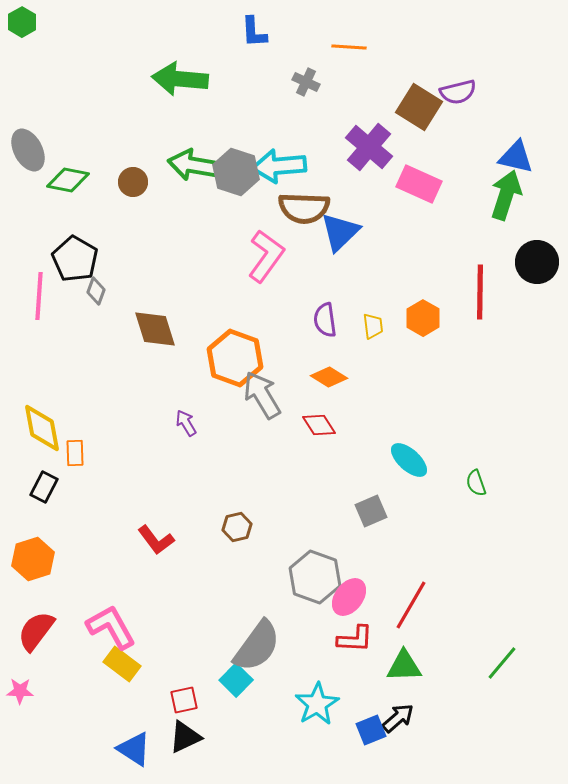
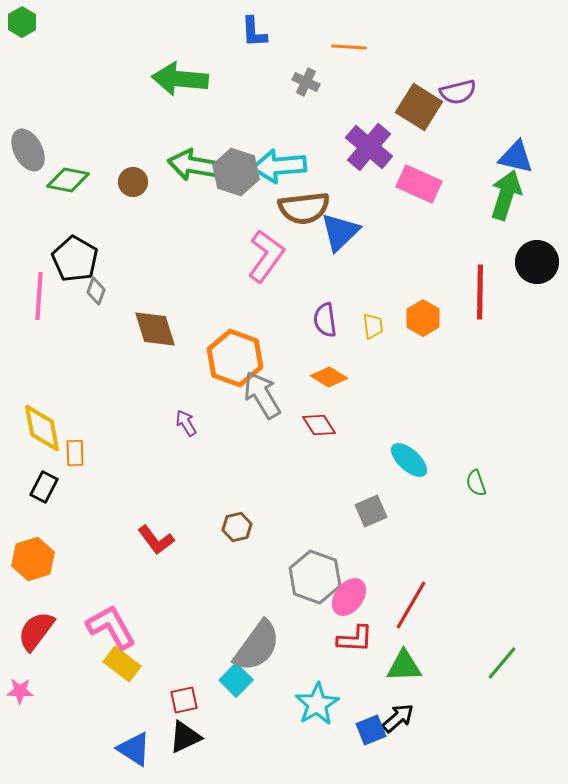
brown semicircle at (304, 208): rotated 9 degrees counterclockwise
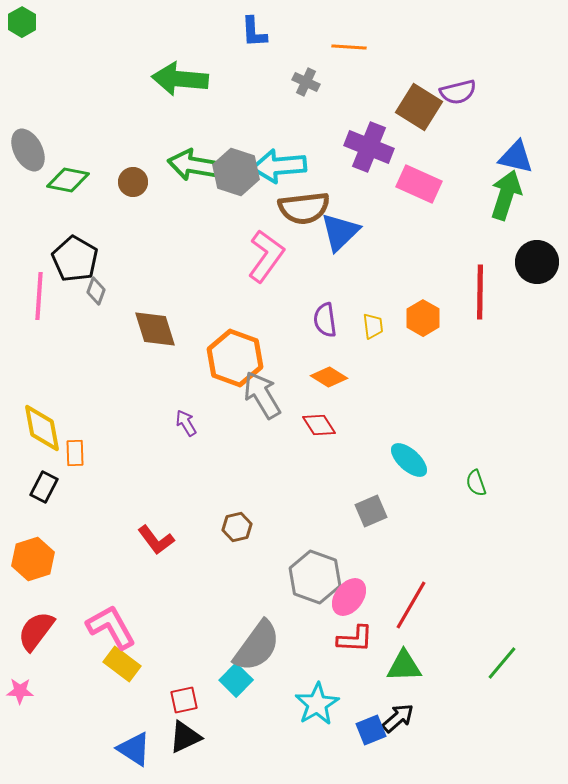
purple cross at (369, 147): rotated 18 degrees counterclockwise
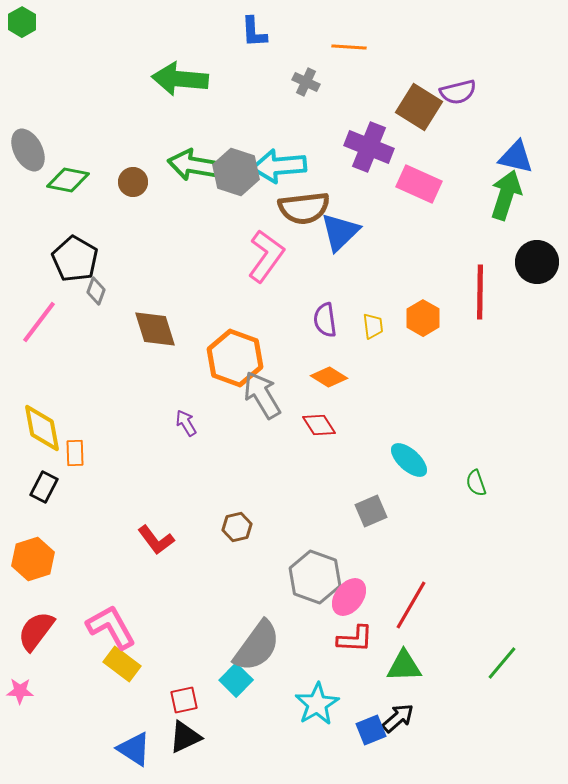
pink line at (39, 296): moved 26 px down; rotated 33 degrees clockwise
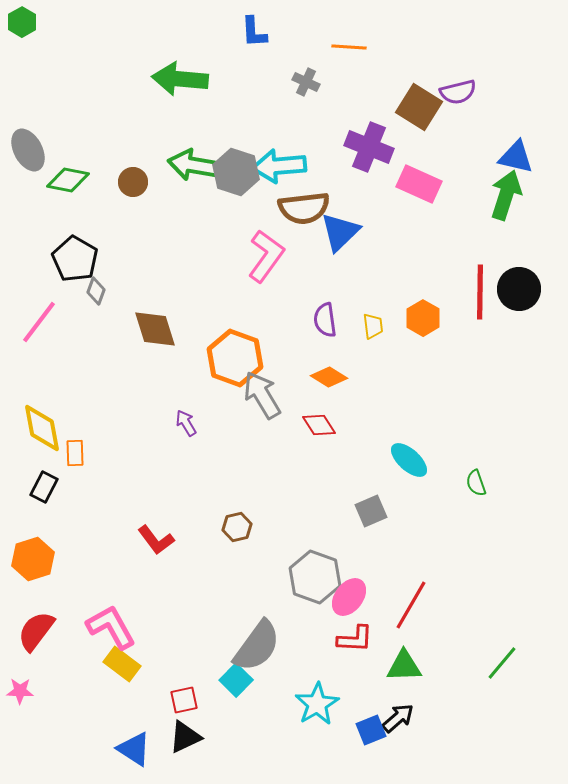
black circle at (537, 262): moved 18 px left, 27 px down
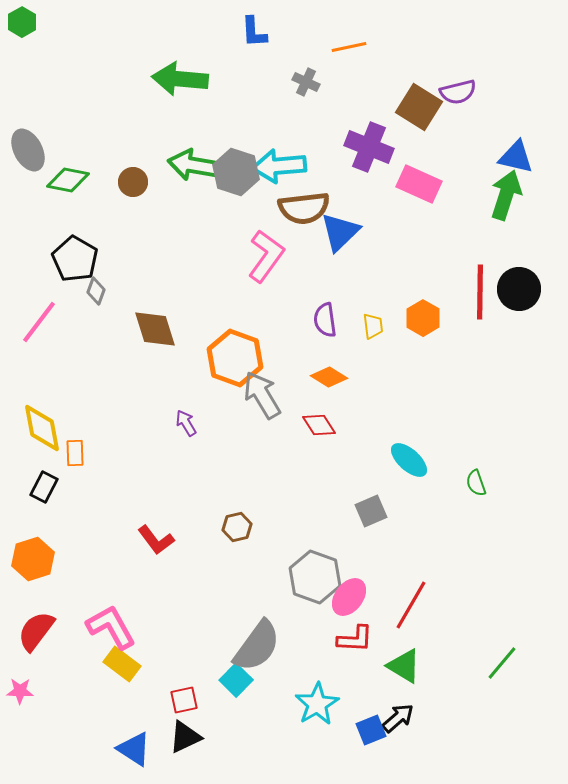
orange line at (349, 47): rotated 16 degrees counterclockwise
green triangle at (404, 666): rotated 33 degrees clockwise
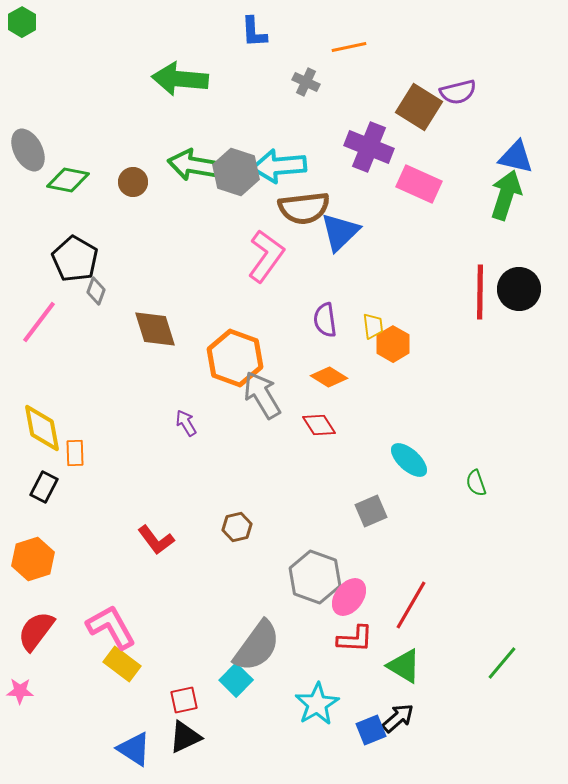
orange hexagon at (423, 318): moved 30 px left, 26 px down
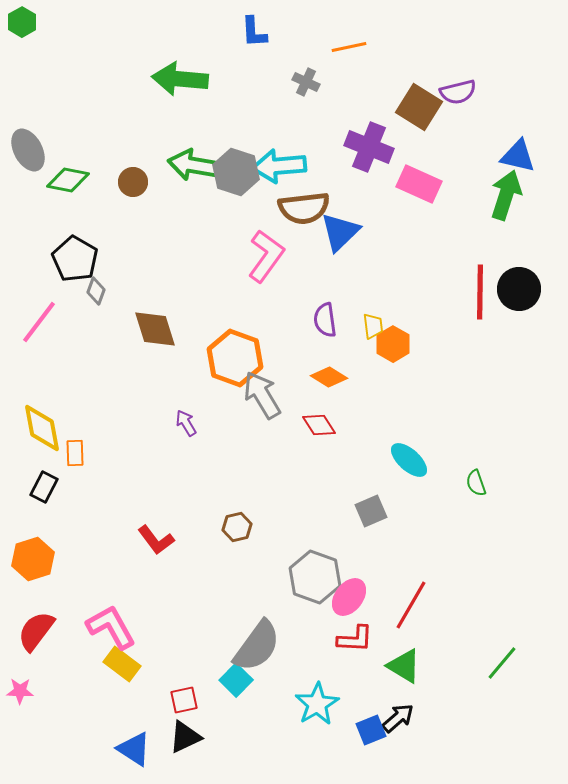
blue triangle at (516, 157): moved 2 px right, 1 px up
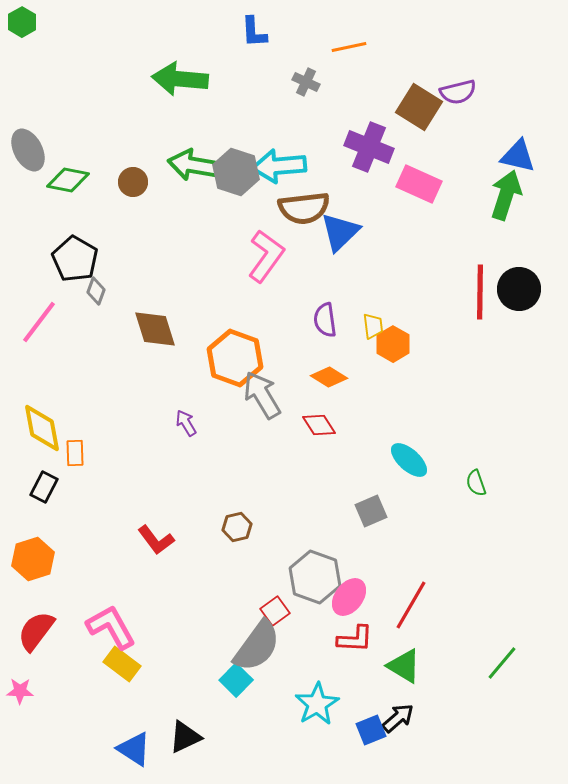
red square at (184, 700): moved 91 px right, 89 px up; rotated 24 degrees counterclockwise
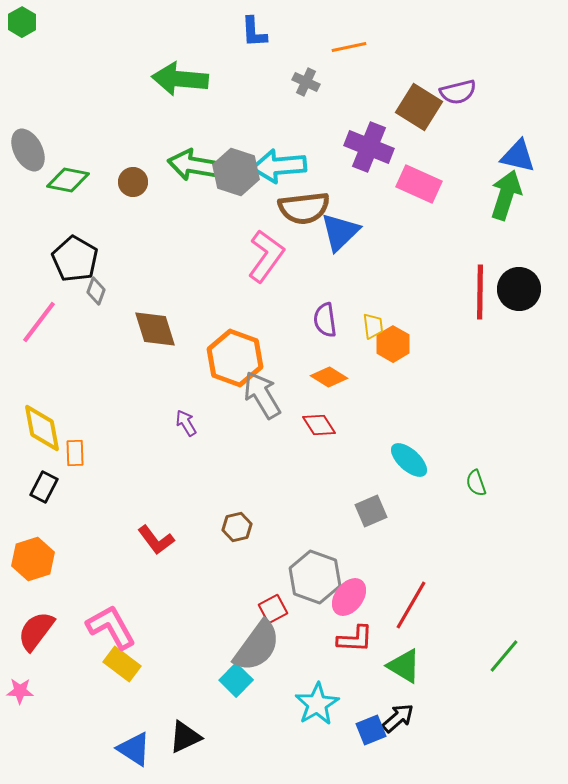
red square at (275, 611): moved 2 px left, 2 px up; rotated 8 degrees clockwise
green line at (502, 663): moved 2 px right, 7 px up
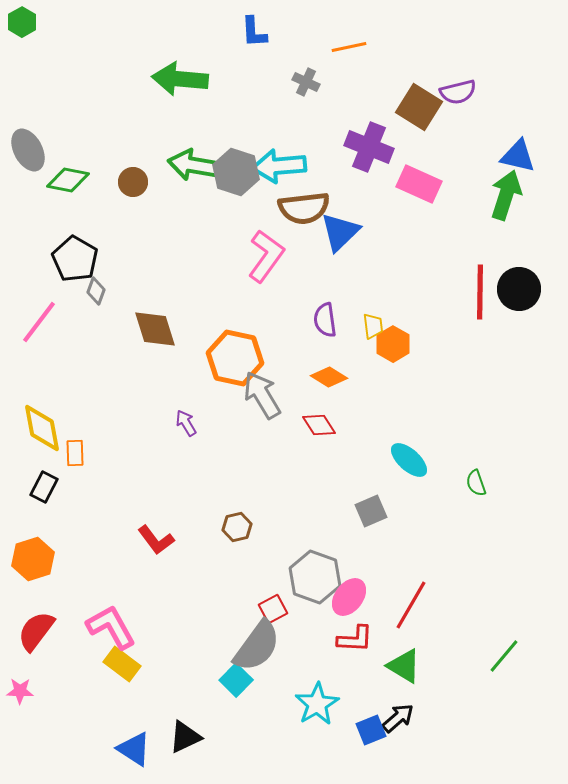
orange hexagon at (235, 358): rotated 8 degrees counterclockwise
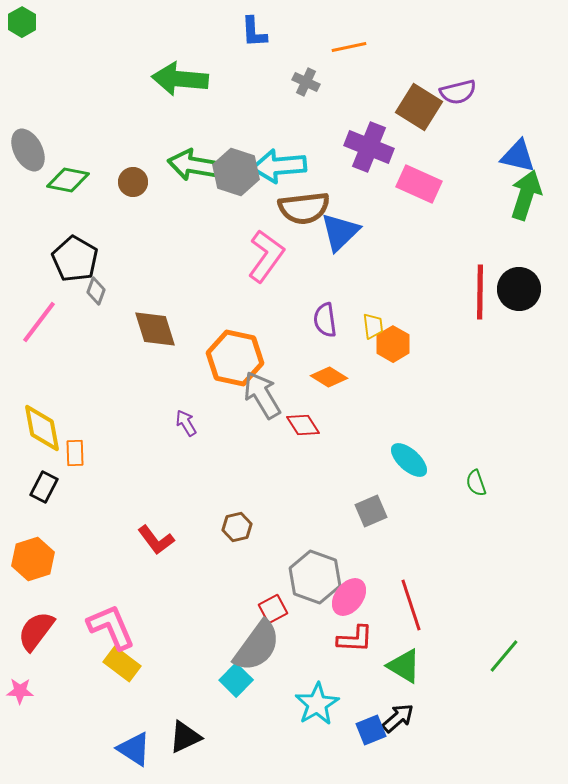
green arrow at (506, 195): moved 20 px right
red diamond at (319, 425): moved 16 px left
red line at (411, 605): rotated 48 degrees counterclockwise
pink L-shape at (111, 627): rotated 6 degrees clockwise
